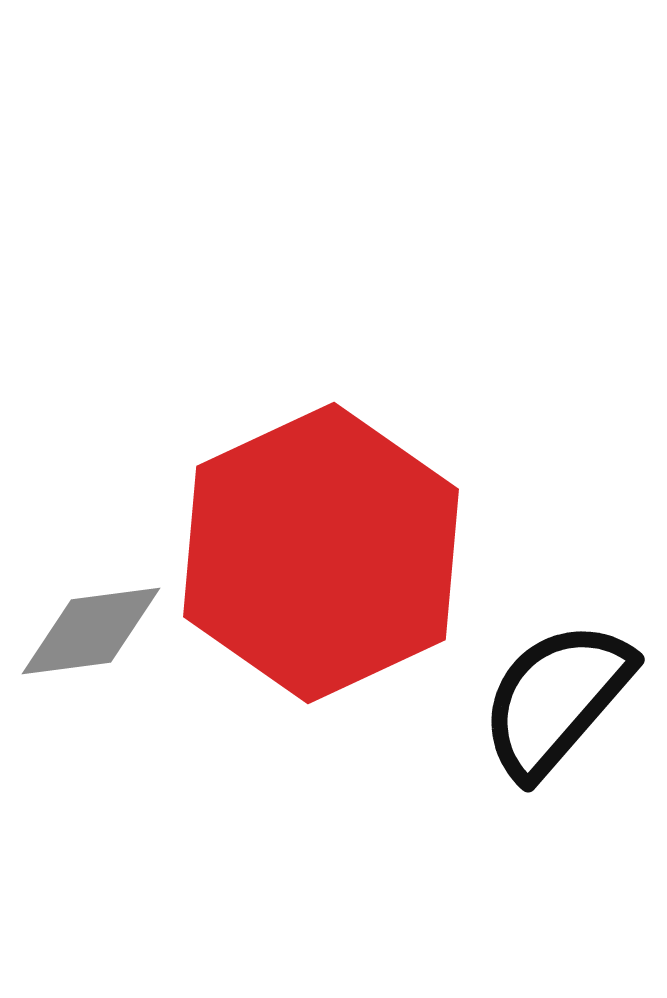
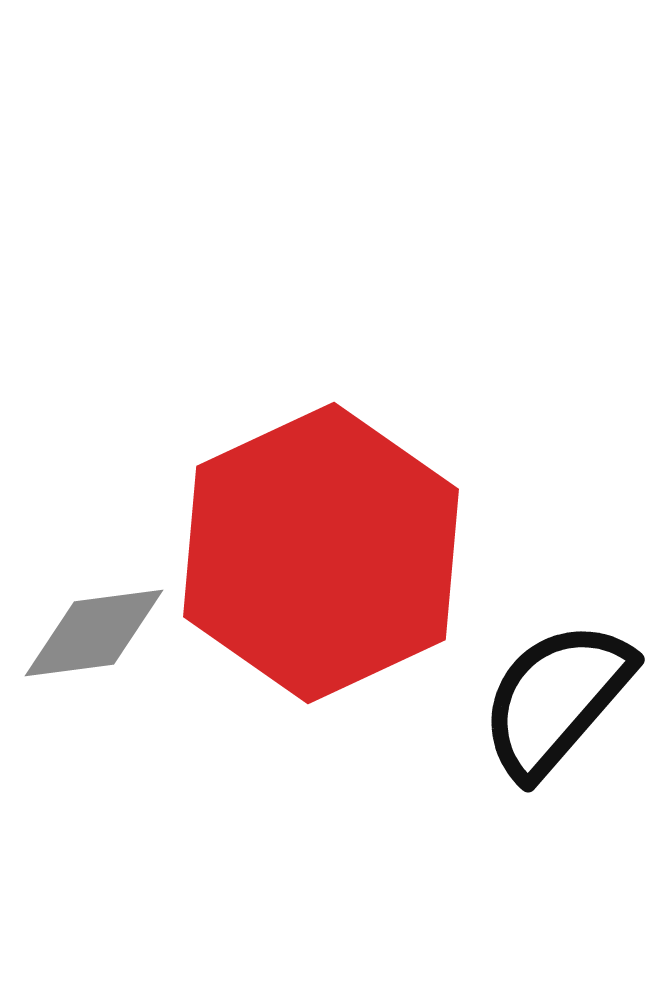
gray diamond: moved 3 px right, 2 px down
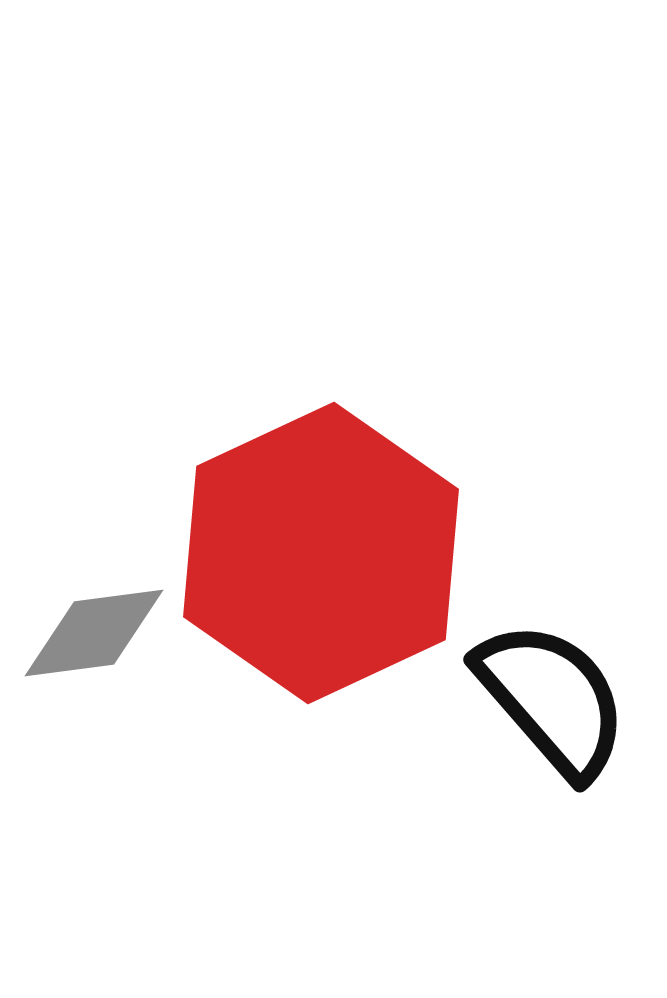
black semicircle: moved 4 px left; rotated 98 degrees clockwise
